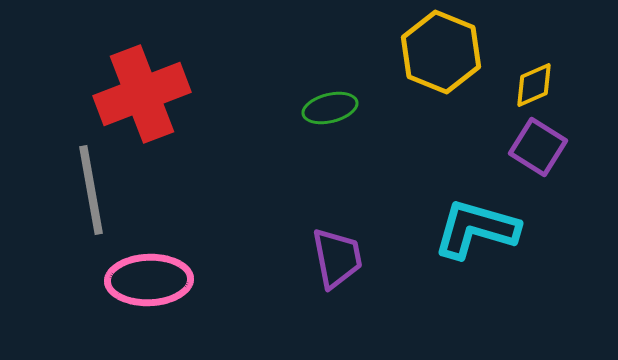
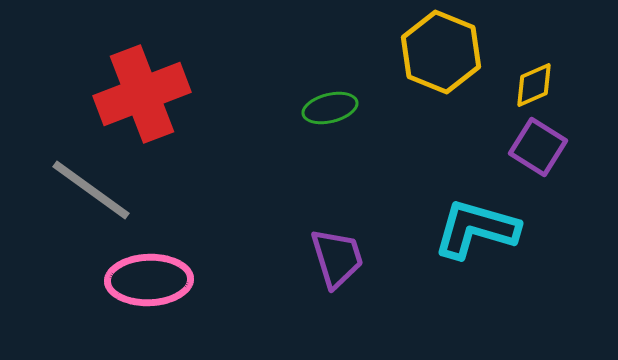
gray line: rotated 44 degrees counterclockwise
purple trapezoid: rotated 6 degrees counterclockwise
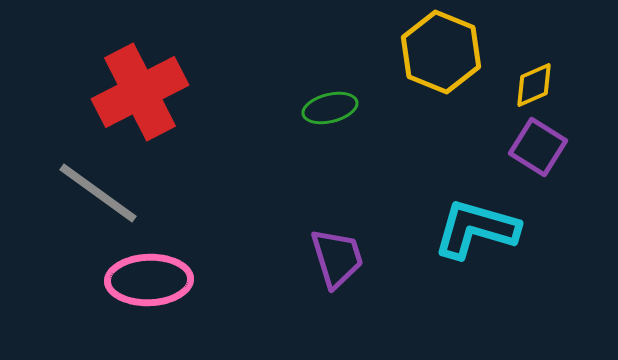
red cross: moved 2 px left, 2 px up; rotated 6 degrees counterclockwise
gray line: moved 7 px right, 3 px down
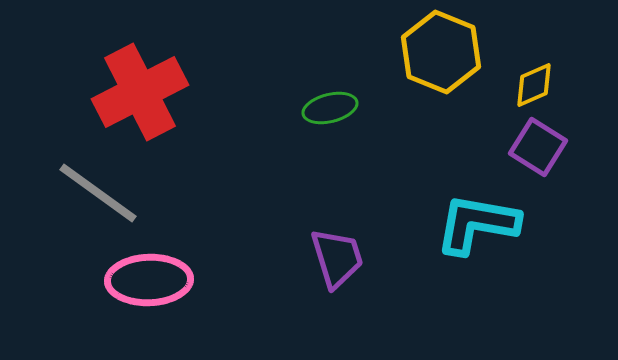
cyan L-shape: moved 1 px right, 5 px up; rotated 6 degrees counterclockwise
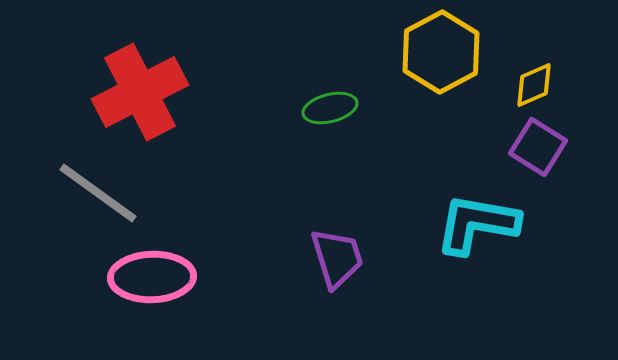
yellow hexagon: rotated 10 degrees clockwise
pink ellipse: moved 3 px right, 3 px up
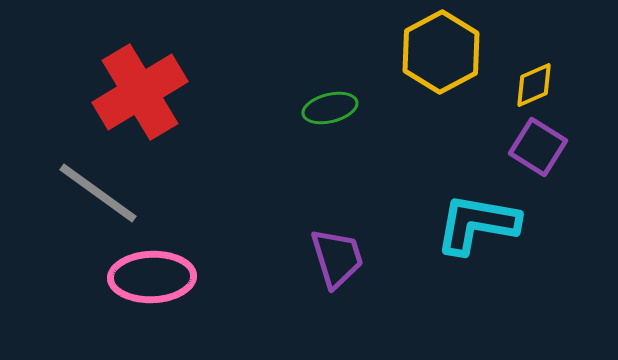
red cross: rotated 4 degrees counterclockwise
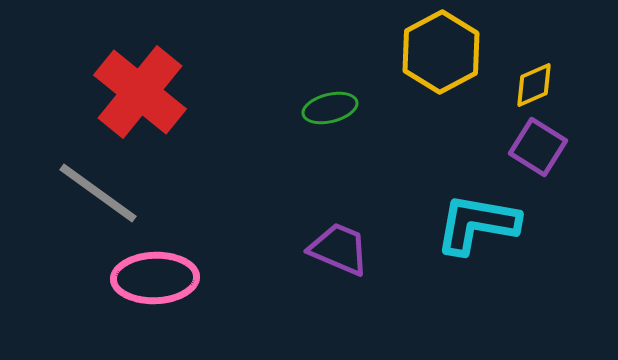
red cross: rotated 20 degrees counterclockwise
purple trapezoid: moved 2 px right, 9 px up; rotated 50 degrees counterclockwise
pink ellipse: moved 3 px right, 1 px down
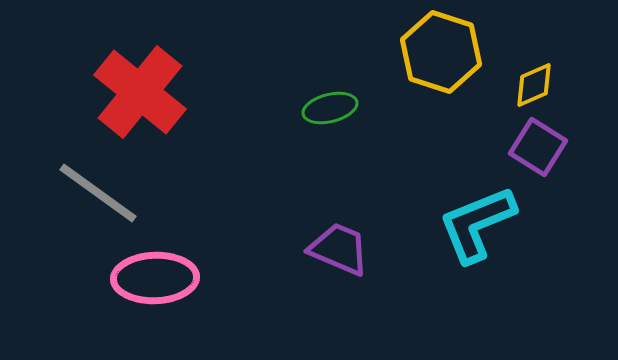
yellow hexagon: rotated 14 degrees counterclockwise
cyan L-shape: rotated 32 degrees counterclockwise
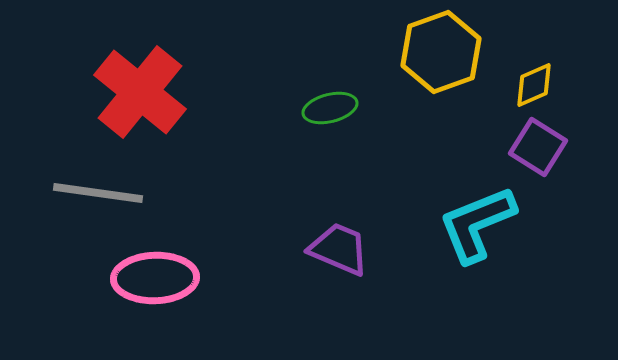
yellow hexagon: rotated 22 degrees clockwise
gray line: rotated 28 degrees counterclockwise
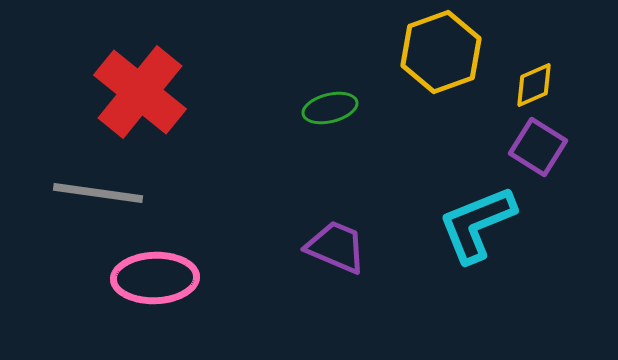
purple trapezoid: moved 3 px left, 2 px up
